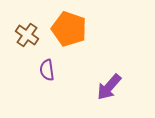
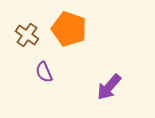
purple semicircle: moved 3 px left, 2 px down; rotated 15 degrees counterclockwise
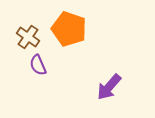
brown cross: moved 1 px right, 2 px down
purple semicircle: moved 6 px left, 7 px up
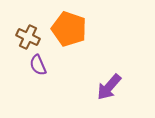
brown cross: rotated 10 degrees counterclockwise
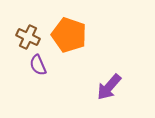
orange pentagon: moved 6 px down
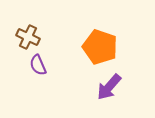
orange pentagon: moved 31 px right, 12 px down
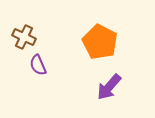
brown cross: moved 4 px left
orange pentagon: moved 5 px up; rotated 8 degrees clockwise
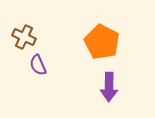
orange pentagon: moved 2 px right
purple arrow: rotated 40 degrees counterclockwise
